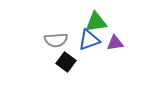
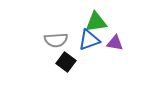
purple triangle: rotated 18 degrees clockwise
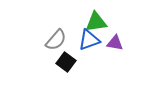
gray semicircle: rotated 45 degrees counterclockwise
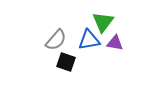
green triangle: moved 7 px right; rotated 45 degrees counterclockwise
blue triangle: rotated 10 degrees clockwise
black square: rotated 18 degrees counterclockwise
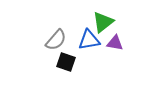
green triangle: rotated 15 degrees clockwise
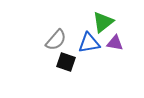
blue triangle: moved 3 px down
